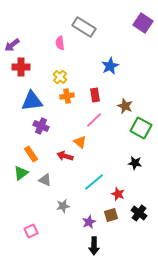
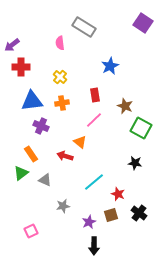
orange cross: moved 5 px left, 7 px down
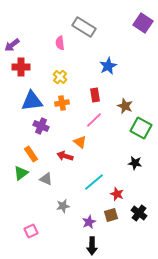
blue star: moved 2 px left
gray triangle: moved 1 px right, 1 px up
red star: moved 1 px left
black arrow: moved 2 px left
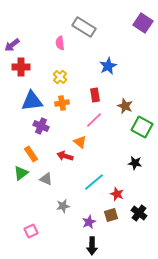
green square: moved 1 px right, 1 px up
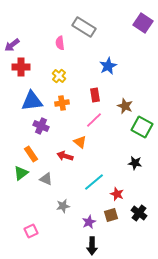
yellow cross: moved 1 px left, 1 px up
